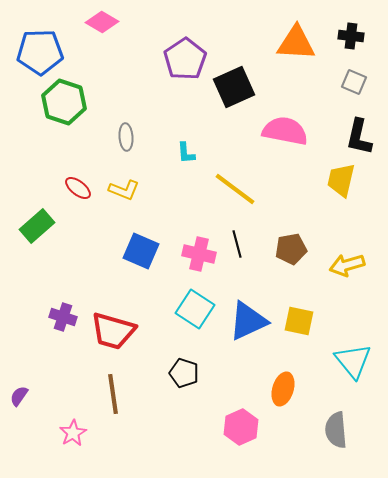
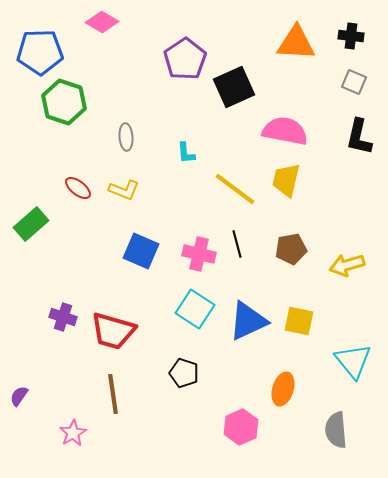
yellow trapezoid: moved 55 px left
green rectangle: moved 6 px left, 2 px up
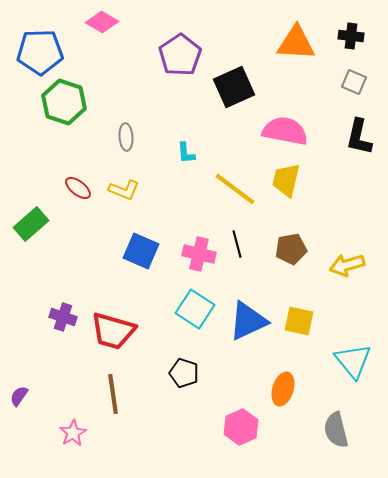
purple pentagon: moved 5 px left, 4 px up
gray semicircle: rotated 9 degrees counterclockwise
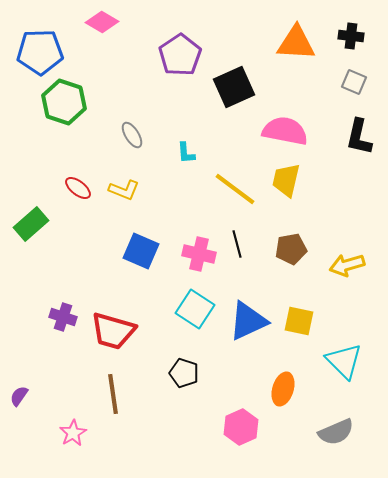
gray ellipse: moved 6 px right, 2 px up; rotated 28 degrees counterclockwise
cyan triangle: moved 9 px left; rotated 6 degrees counterclockwise
gray semicircle: moved 2 px down; rotated 99 degrees counterclockwise
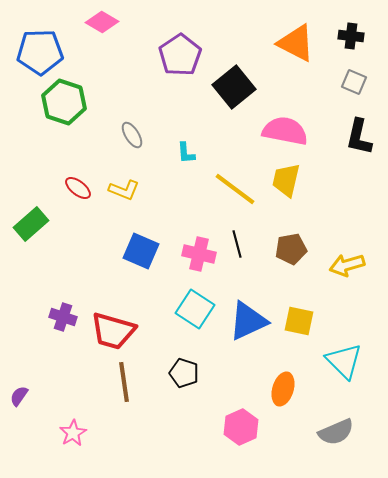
orange triangle: rotated 24 degrees clockwise
black square: rotated 15 degrees counterclockwise
brown line: moved 11 px right, 12 px up
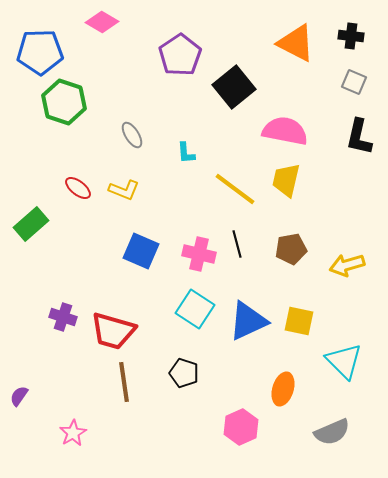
gray semicircle: moved 4 px left
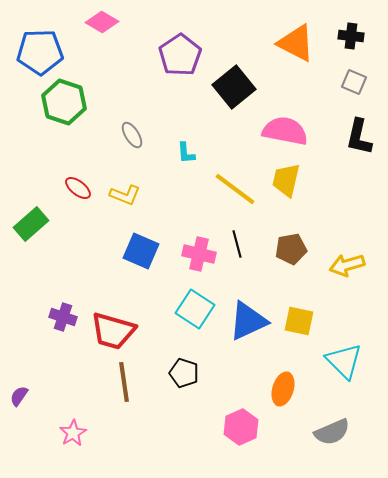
yellow L-shape: moved 1 px right, 5 px down
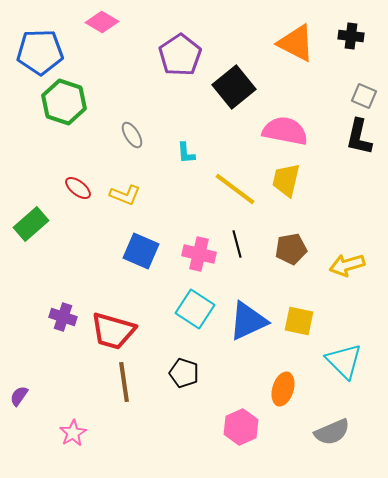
gray square: moved 10 px right, 14 px down
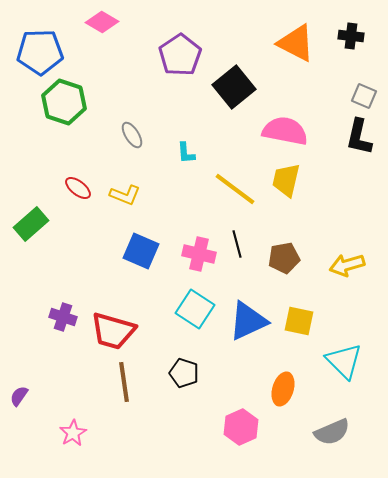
brown pentagon: moved 7 px left, 9 px down
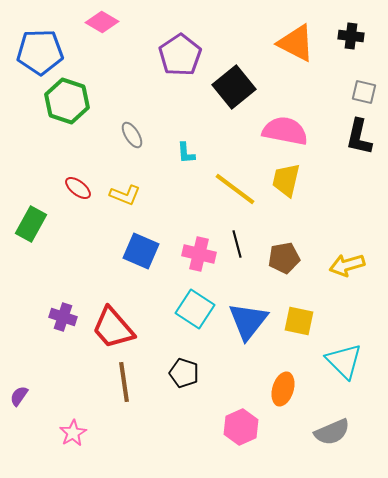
gray square: moved 4 px up; rotated 10 degrees counterclockwise
green hexagon: moved 3 px right, 1 px up
green rectangle: rotated 20 degrees counterclockwise
blue triangle: rotated 27 degrees counterclockwise
red trapezoid: moved 3 px up; rotated 33 degrees clockwise
